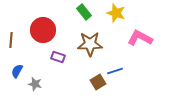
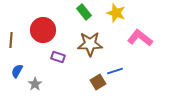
pink L-shape: rotated 10 degrees clockwise
gray star: rotated 24 degrees clockwise
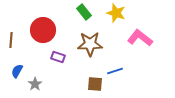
brown square: moved 3 px left, 2 px down; rotated 35 degrees clockwise
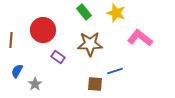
purple rectangle: rotated 16 degrees clockwise
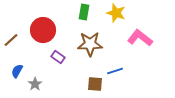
green rectangle: rotated 49 degrees clockwise
brown line: rotated 42 degrees clockwise
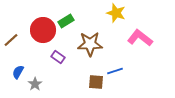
green rectangle: moved 18 px left, 9 px down; rotated 49 degrees clockwise
blue semicircle: moved 1 px right, 1 px down
brown square: moved 1 px right, 2 px up
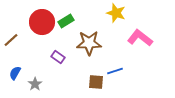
red circle: moved 1 px left, 8 px up
brown star: moved 1 px left, 1 px up
blue semicircle: moved 3 px left, 1 px down
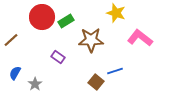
red circle: moved 5 px up
brown star: moved 2 px right, 3 px up
brown square: rotated 35 degrees clockwise
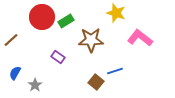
gray star: moved 1 px down
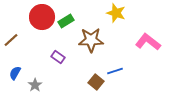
pink L-shape: moved 8 px right, 4 px down
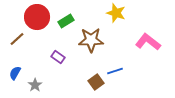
red circle: moved 5 px left
brown line: moved 6 px right, 1 px up
brown square: rotated 14 degrees clockwise
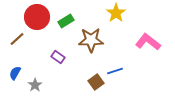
yellow star: rotated 18 degrees clockwise
